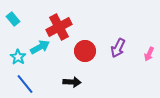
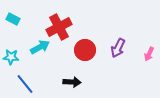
cyan rectangle: rotated 24 degrees counterclockwise
red circle: moved 1 px up
cyan star: moved 7 px left; rotated 28 degrees counterclockwise
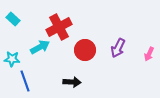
cyan rectangle: rotated 16 degrees clockwise
cyan star: moved 1 px right, 2 px down
blue line: moved 3 px up; rotated 20 degrees clockwise
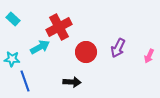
red circle: moved 1 px right, 2 px down
pink arrow: moved 2 px down
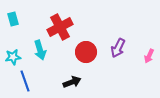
cyan rectangle: rotated 32 degrees clockwise
red cross: moved 1 px right
cyan arrow: moved 3 px down; rotated 102 degrees clockwise
cyan star: moved 1 px right, 2 px up; rotated 14 degrees counterclockwise
black arrow: rotated 24 degrees counterclockwise
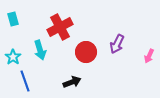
purple arrow: moved 1 px left, 4 px up
cyan star: rotated 28 degrees counterclockwise
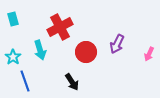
pink arrow: moved 2 px up
black arrow: rotated 78 degrees clockwise
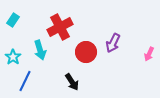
cyan rectangle: moved 1 px down; rotated 48 degrees clockwise
purple arrow: moved 4 px left, 1 px up
blue line: rotated 45 degrees clockwise
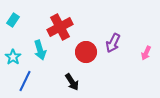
pink arrow: moved 3 px left, 1 px up
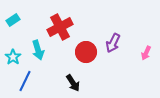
cyan rectangle: rotated 24 degrees clockwise
cyan arrow: moved 2 px left
black arrow: moved 1 px right, 1 px down
